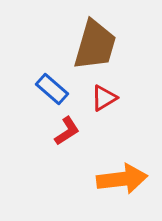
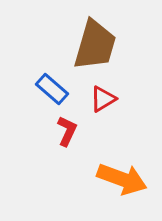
red triangle: moved 1 px left, 1 px down
red L-shape: rotated 32 degrees counterclockwise
orange arrow: rotated 27 degrees clockwise
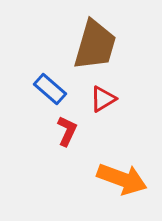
blue rectangle: moved 2 px left
